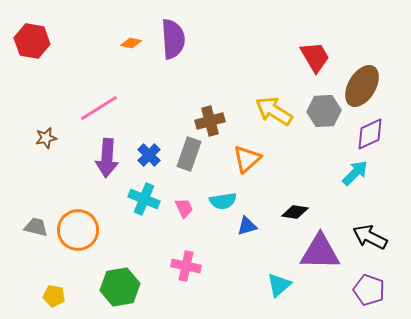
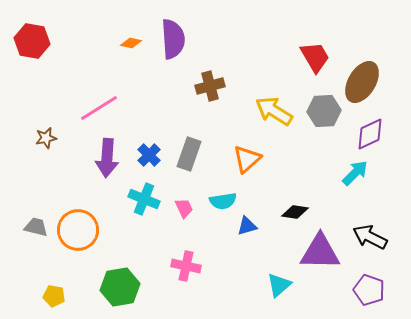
brown ellipse: moved 4 px up
brown cross: moved 35 px up
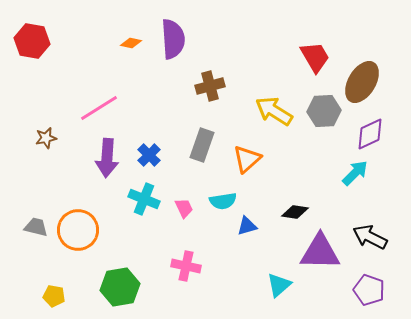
gray rectangle: moved 13 px right, 9 px up
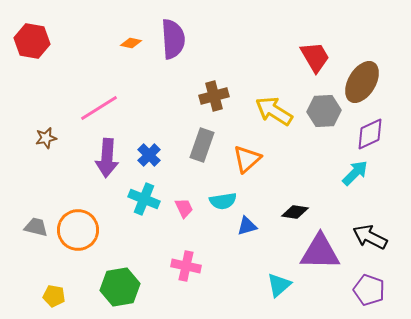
brown cross: moved 4 px right, 10 px down
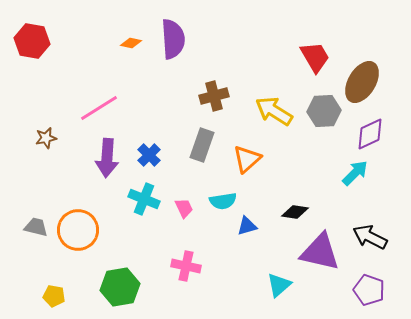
purple triangle: rotated 12 degrees clockwise
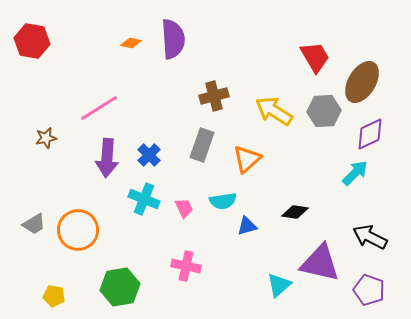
gray trapezoid: moved 2 px left, 3 px up; rotated 135 degrees clockwise
purple triangle: moved 11 px down
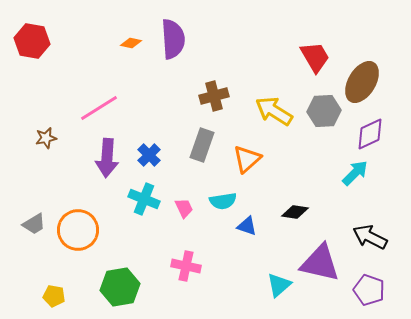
blue triangle: rotated 35 degrees clockwise
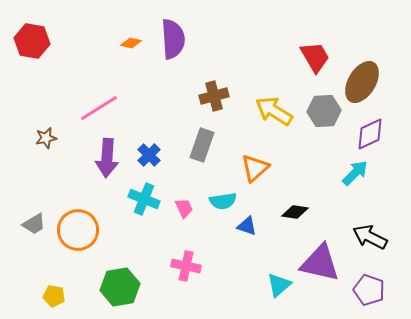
orange triangle: moved 8 px right, 9 px down
